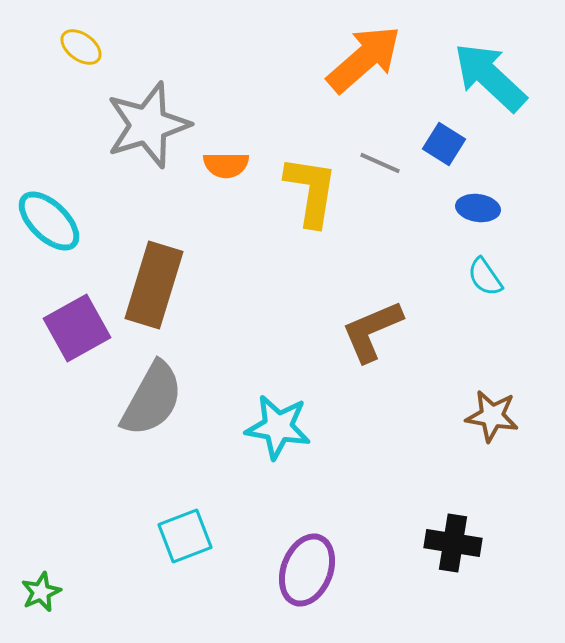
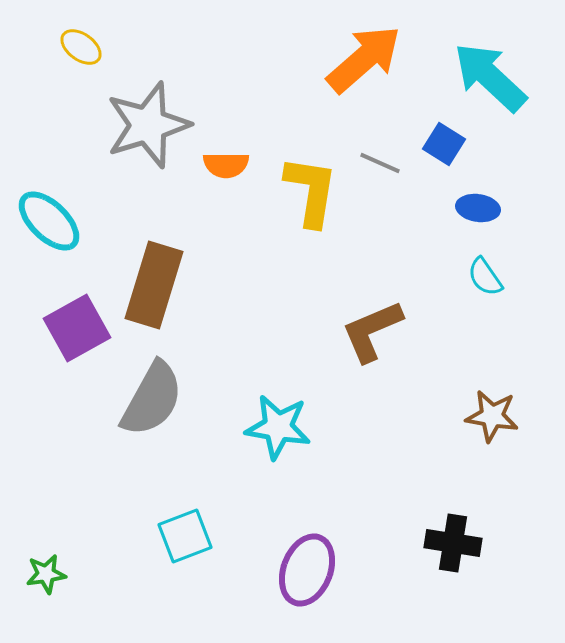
green star: moved 5 px right, 18 px up; rotated 15 degrees clockwise
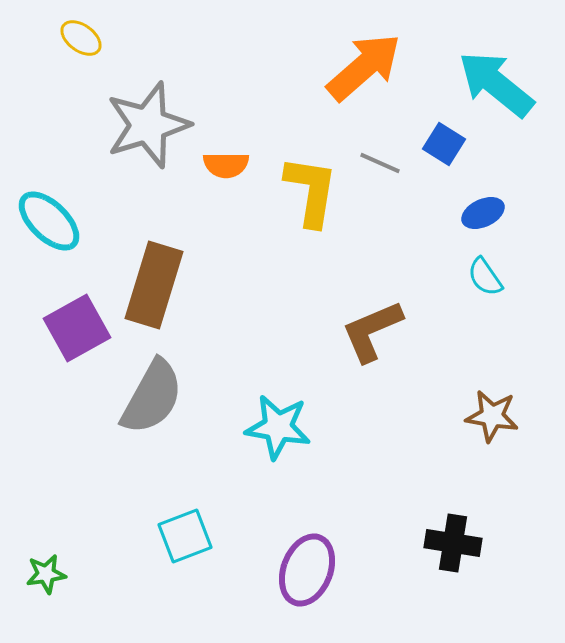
yellow ellipse: moved 9 px up
orange arrow: moved 8 px down
cyan arrow: moved 6 px right, 7 px down; rotated 4 degrees counterclockwise
blue ellipse: moved 5 px right, 5 px down; rotated 33 degrees counterclockwise
gray semicircle: moved 2 px up
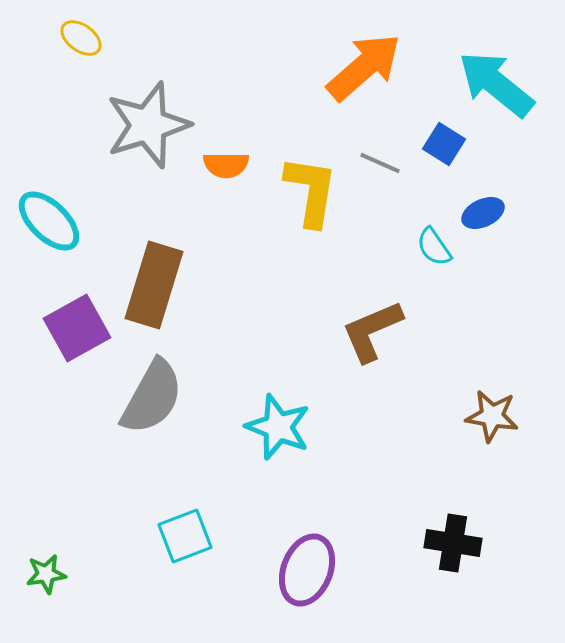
cyan semicircle: moved 51 px left, 30 px up
cyan star: rotated 12 degrees clockwise
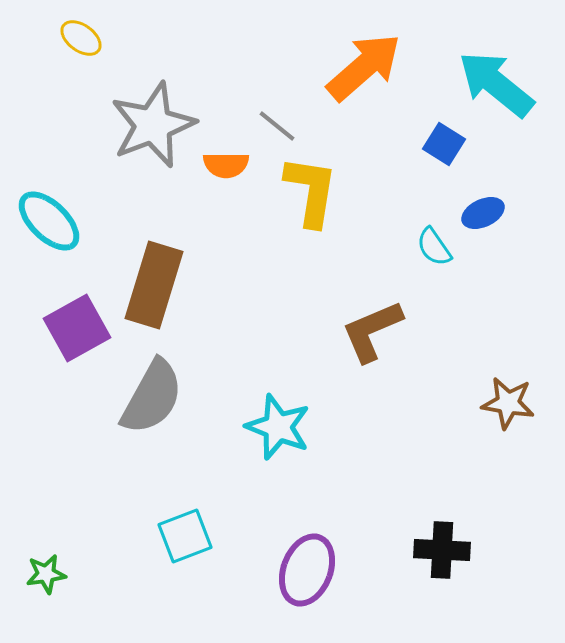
gray star: moved 5 px right; rotated 4 degrees counterclockwise
gray line: moved 103 px left, 37 px up; rotated 15 degrees clockwise
brown star: moved 16 px right, 13 px up
black cross: moved 11 px left, 7 px down; rotated 6 degrees counterclockwise
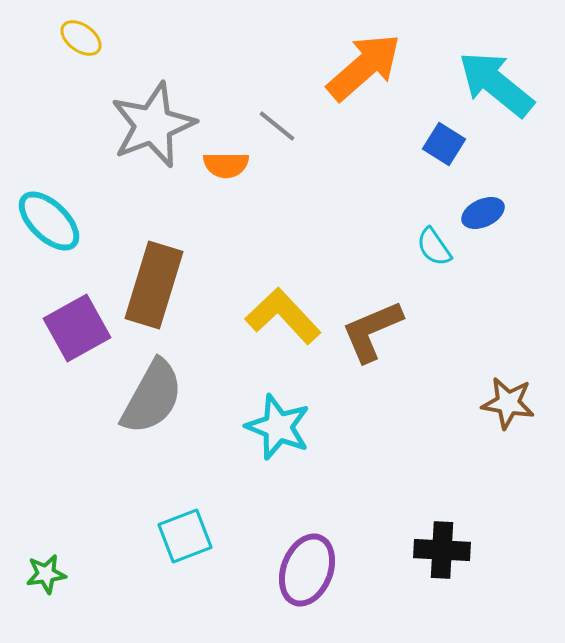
yellow L-shape: moved 28 px left, 125 px down; rotated 52 degrees counterclockwise
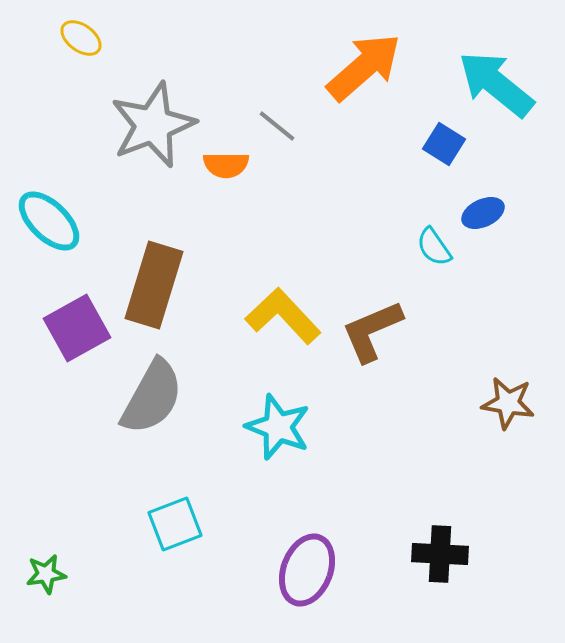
cyan square: moved 10 px left, 12 px up
black cross: moved 2 px left, 4 px down
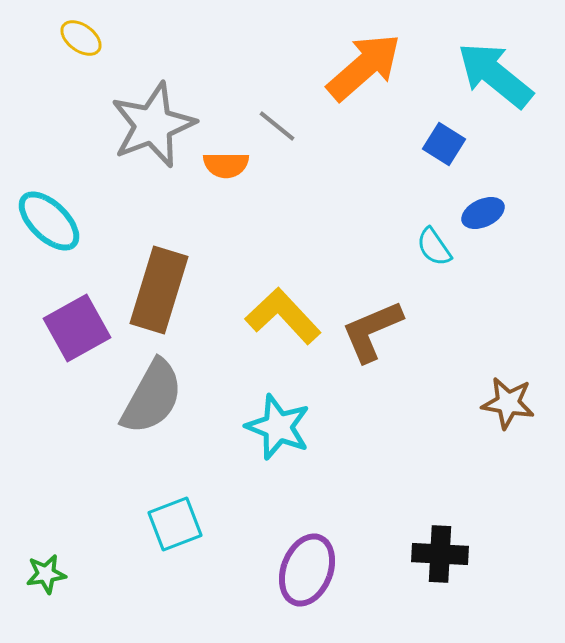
cyan arrow: moved 1 px left, 9 px up
brown rectangle: moved 5 px right, 5 px down
